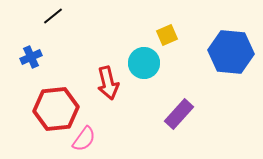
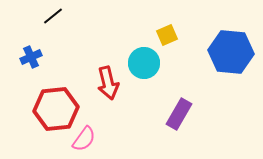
purple rectangle: rotated 12 degrees counterclockwise
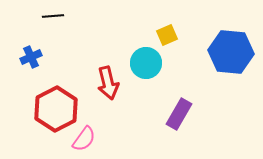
black line: rotated 35 degrees clockwise
cyan circle: moved 2 px right
red hexagon: rotated 21 degrees counterclockwise
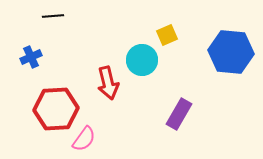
cyan circle: moved 4 px left, 3 px up
red hexagon: rotated 24 degrees clockwise
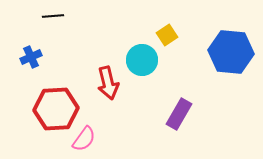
yellow square: rotated 10 degrees counterclockwise
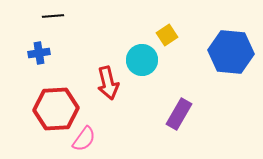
blue cross: moved 8 px right, 4 px up; rotated 15 degrees clockwise
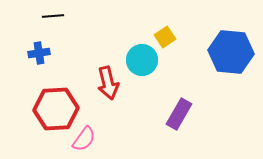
yellow square: moved 2 px left, 2 px down
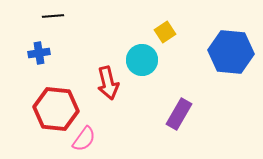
yellow square: moved 5 px up
red hexagon: rotated 9 degrees clockwise
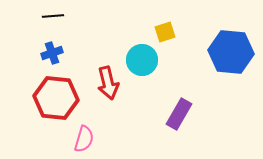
yellow square: rotated 15 degrees clockwise
blue cross: moved 13 px right; rotated 10 degrees counterclockwise
red hexagon: moved 11 px up
pink semicircle: rotated 20 degrees counterclockwise
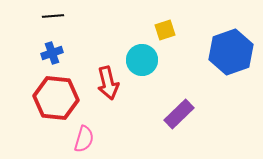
yellow square: moved 2 px up
blue hexagon: rotated 24 degrees counterclockwise
purple rectangle: rotated 16 degrees clockwise
